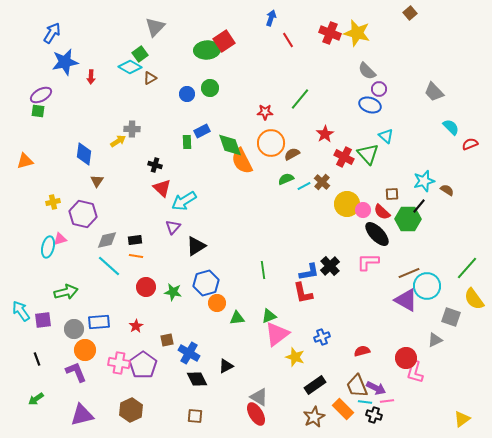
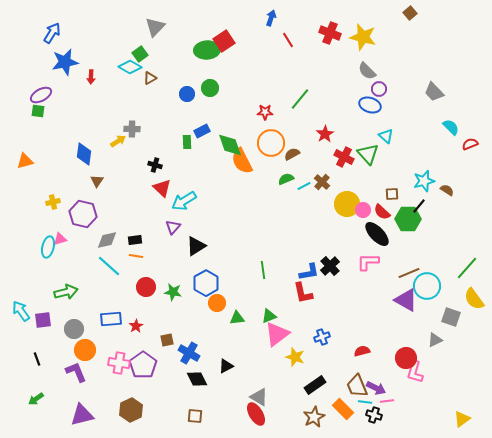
yellow star at (357, 33): moved 6 px right, 4 px down
blue hexagon at (206, 283): rotated 15 degrees counterclockwise
blue rectangle at (99, 322): moved 12 px right, 3 px up
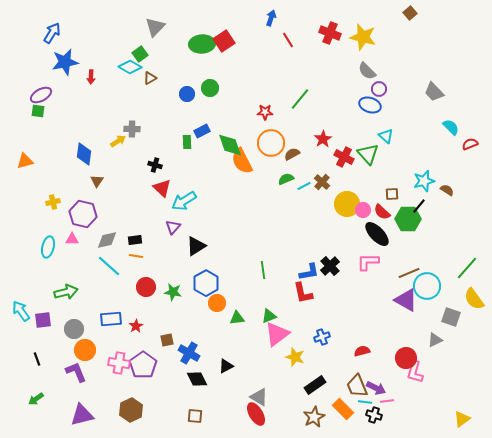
green ellipse at (207, 50): moved 5 px left, 6 px up
red star at (325, 134): moved 2 px left, 5 px down
pink triangle at (60, 239): moved 12 px right; rotated 16 degrees clockwise
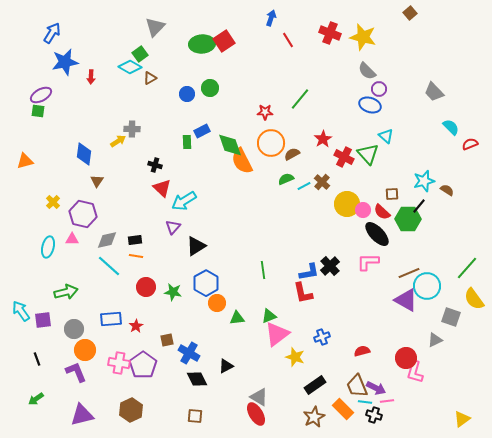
yellow cross at (53, 202): rotated 32 degrees counterclockwise
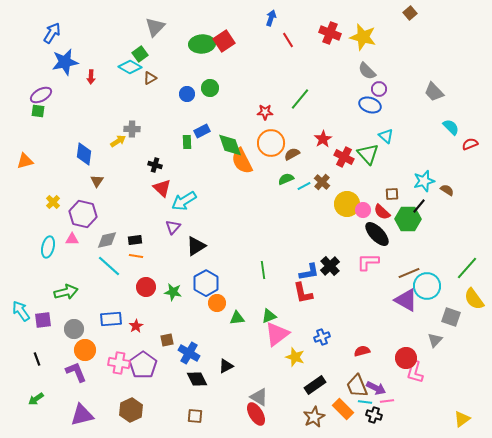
gray triangle at (435, 340): rotated 21 degrees counterclockwise
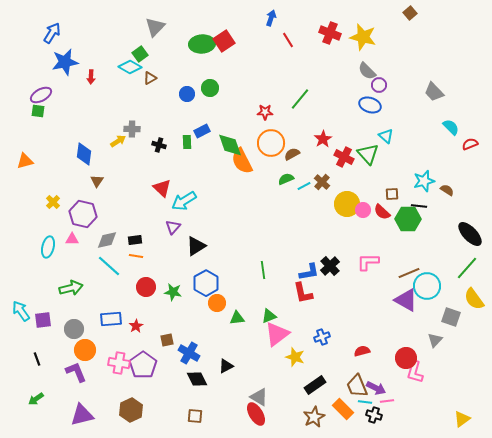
purple circle at (379, 89): moved 4 px up
black cross at (155, 165): moved 4 px right, 20 px up
black line at (419, 206): rotated 56 degrees clockwise
black ellipse at (377, 234): moved 93 px right
green arrow at (66, 292): moved 5 px right, 4 px up
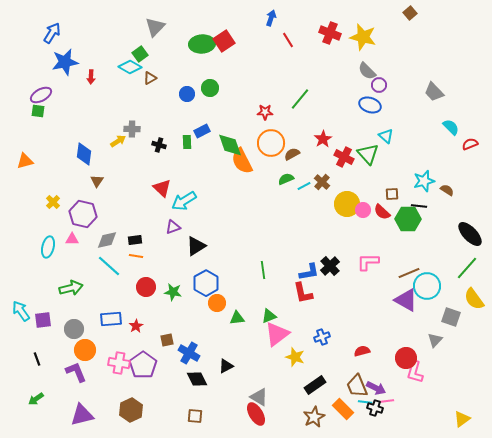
purple triangle at (173, 227): rotated 28 degrees clockwise
black cross at (374, 415): moved 1 px right, 7 px up
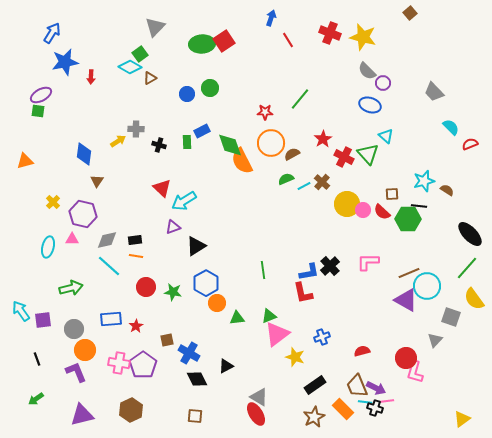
purple circle at (379, 85): moved 4 px right, 2 px up
gray cross at (132, 129): moved 4 px right
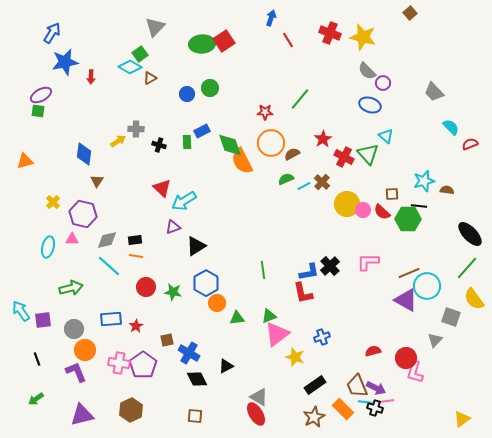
brown semicircle at (447, 190): rotated 24 degrees counterclockwise
red semicircle at (362, 351): moved 11 px right
